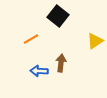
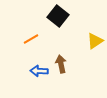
brown arrow: moved 1 px down; rotated 18 degrees counterclockwise
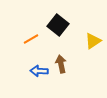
black square: moved 9 px down
yellow triangle: moved 2 px left
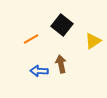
black square: moved 4 px right
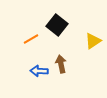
black square: moved 5 px left
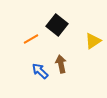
blue arrow: moved 1 px right; rotated 42 degrees clockwise
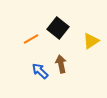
black square: moved 1 px right, 3 px down
yellow triangle: moved 2 px left
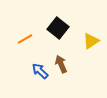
orange line: moved 6 px left
brown arrow: rotated 12 degrees counterclockwise
